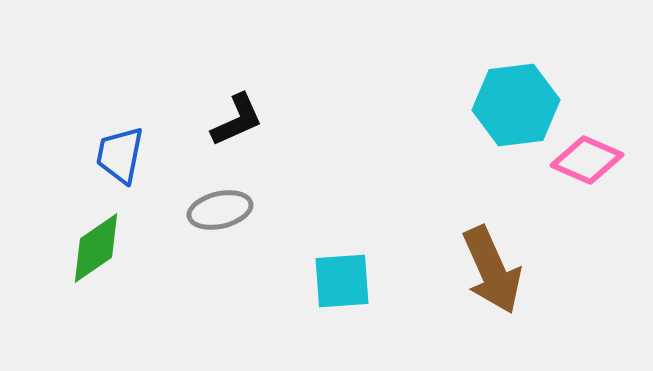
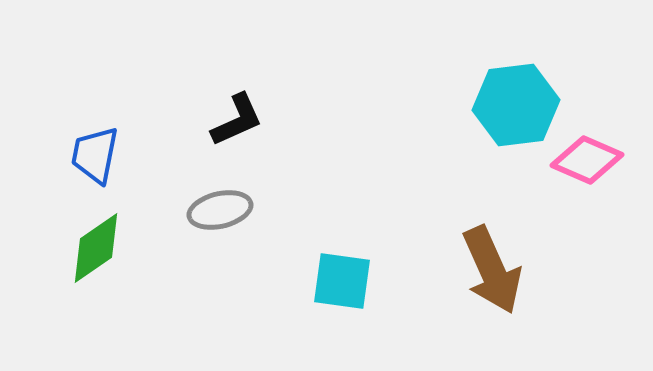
blue trapezoid: moved 25 px left
cyan square: rotated 12 degrees clockwise
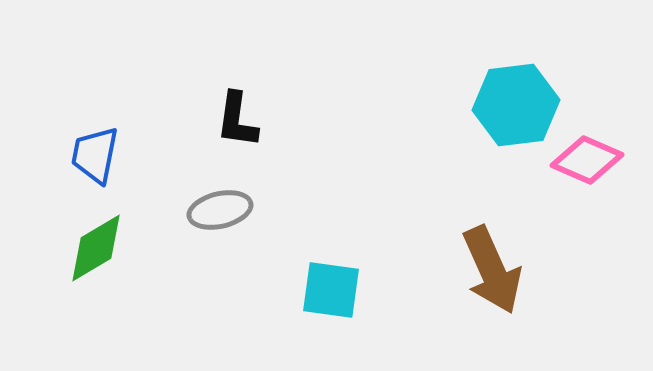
black L-shape: rotated 122 degrees clockwise
green diamond: rotated 4 degrees clockwise
cyan square: moved 11 px left, 9 px down
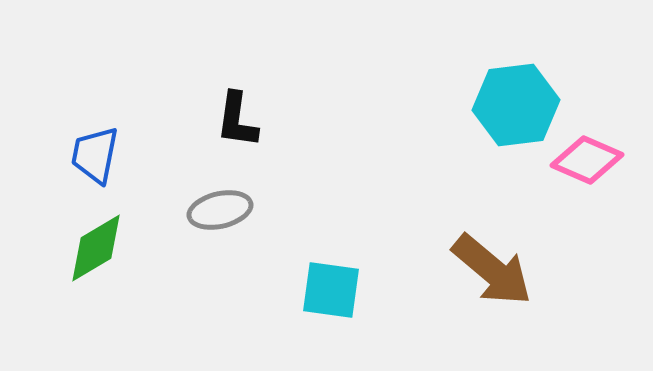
brown arrow: rotated 26 degrees counterclockwise
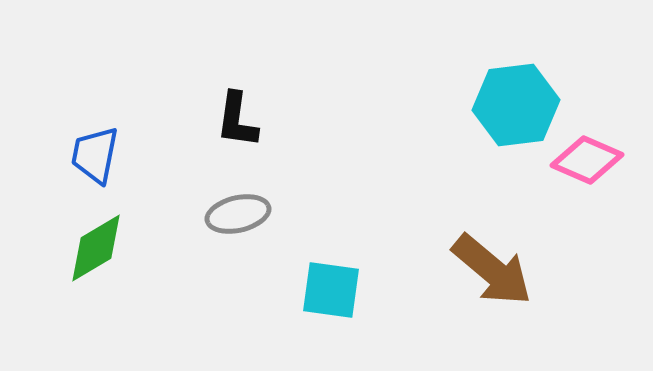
gray ellipse: moved 18 px right, 4 px down
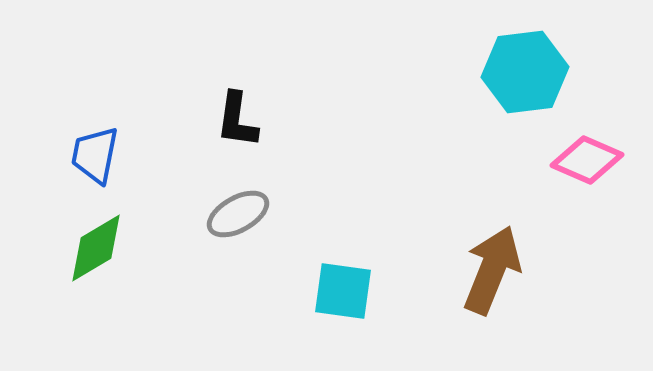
cyan hexagon: moved 9 px right, 33 px up
gray ellipse: rotated 16 degrees counterclockwise
brown arrow: rotated 108 degrees counterclockwise
cyan square: moved 12 px right, 1 px down
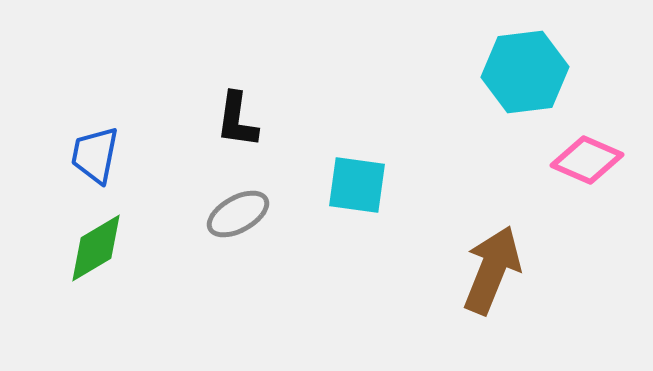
cyan square: moved 14 px right, 106 px up
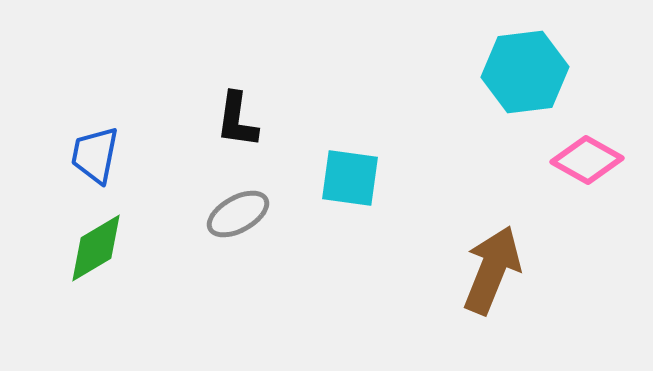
pink diamond: rotated 6 degrees clockwise
cyan square: moved 7 px left, 7 px up
